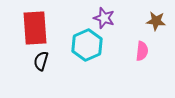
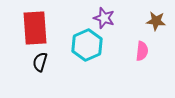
black semicircle: moved 1 px left, 1 px down
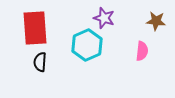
black semicircle: rotated 12 degrees counterclockwise
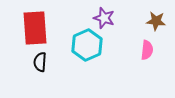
pink semicircle: moved 5 px right, 1 px up
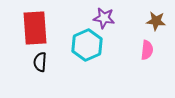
purple star: rotated 10 degrees counterclockwise
